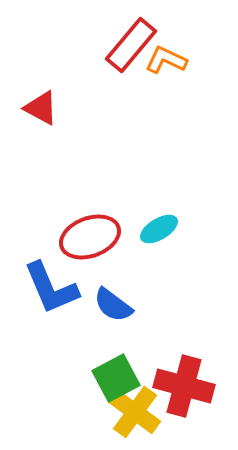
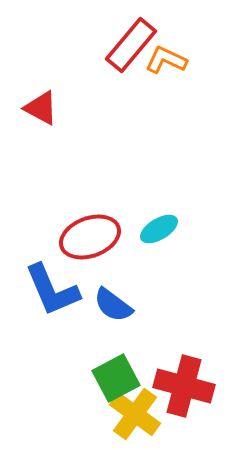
blue L-shape: moved 1 px right, 2 px down
yellow cross: moved 2 px down
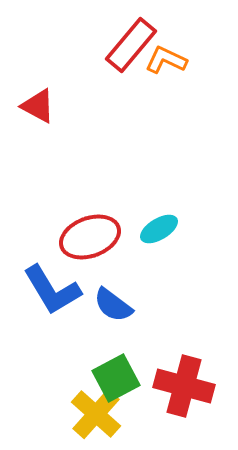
red triangle: moved 3 px left, 2 px up
blue L-shape: rotated 8 degrees counterclockwise
yellow cross: moved 39 px left; rotated 6 degrees clockwise
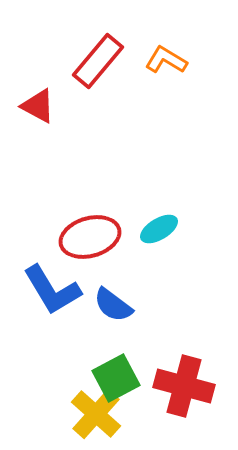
red rectangle: moved 33 px left, 16 px down
orange L-shape: rotated 6 degrees clockwise
red ellipse: rotated 4 degrees clockwise
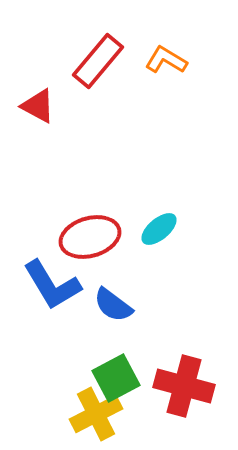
cyan ellipse: rotated 9 degrees counterclockwise
blue L-shape: moved 5 px up
yellow cross: rotated 21 degrees clockwise
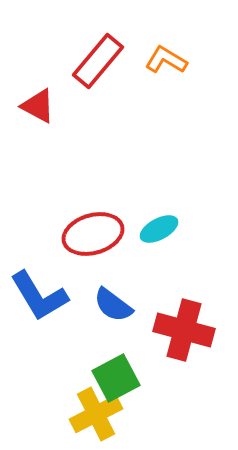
cyan ellipse: rotated 12 degrees clockwise
red ellipse: moved 3 px right, 3 px up
blue L-shape: moved 13 px left, 11 px down
red cross: moved 56 px up
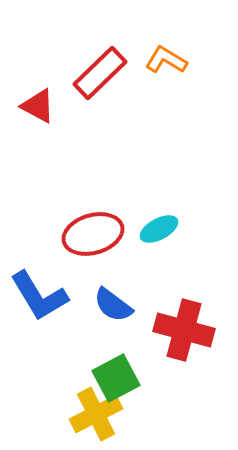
red rectangle: moved 2 px right, 12 px down; rotated 6 degrees clockwise
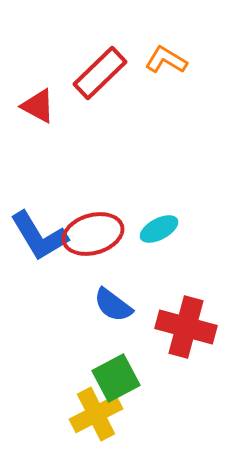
blue L-shape: moved 60 px up
red cross: moved 2 px right, 3 px up
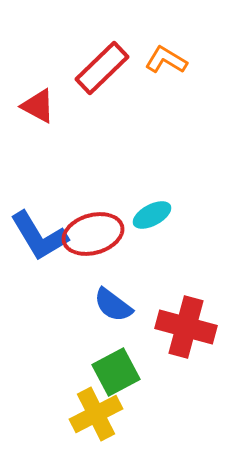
red rectangle: moved 2 px right, 5 px up
cyan ellipse: moved 7 px left, 14 px up
green square: moved 6 px up
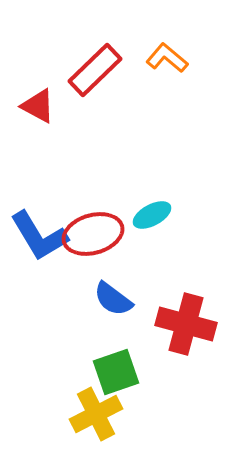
orange L-shape: moved 1 px right, 2 px up; rotated 9 degrees clockwise
red rectangle: moved 7 px left, 2 px down
blue semicircle: moved 6 px up
red cross: moved 3 px up
green square: rotated 9 degrees clockwise
